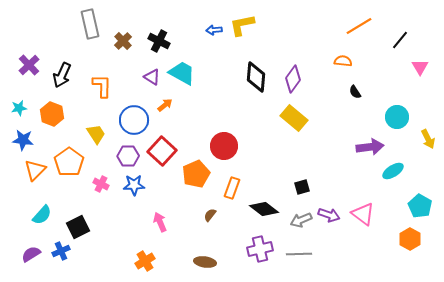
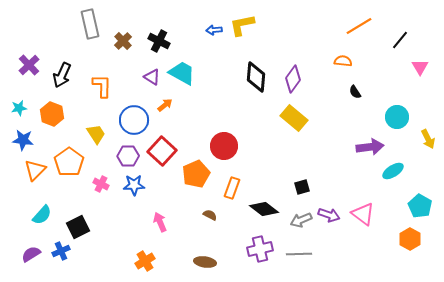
brown semicircle at (210, 215): rotated 80 degrees clockwise
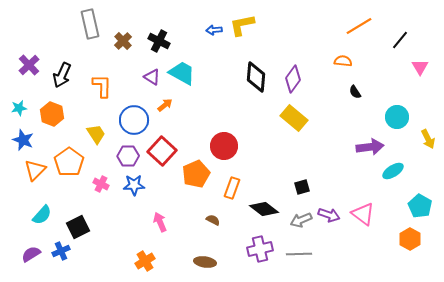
blue star at (23, 140): rotated 15 degrees clockwise
brown semicircle at (210, 215): moved 3 px right, 5 px down
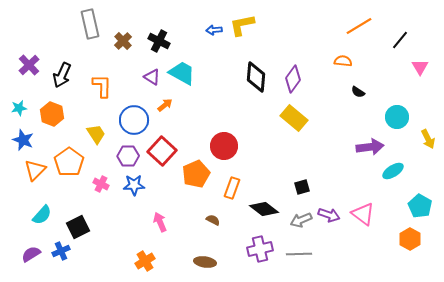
black semicircle at (355, 92): moved 3 px right; rotated 24 degrees counterclockwise
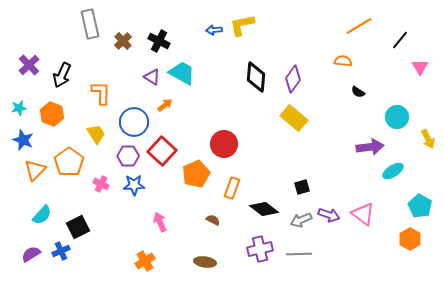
orange L-shape at (102, 86): moved 1 px left, 7 px down
blue circle at (134, 120): moved 2 px down
red circle at (224, 146): moved 2 px up
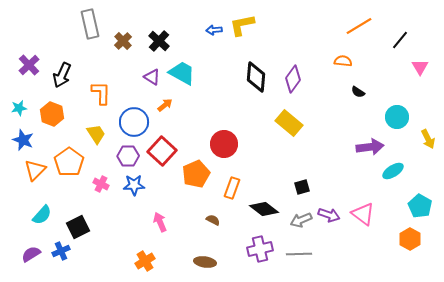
black cross at (159, 41): rotated 15 degrees clockwise
yellow rectangle at (294, 118): moved 5 px left, 5 px down
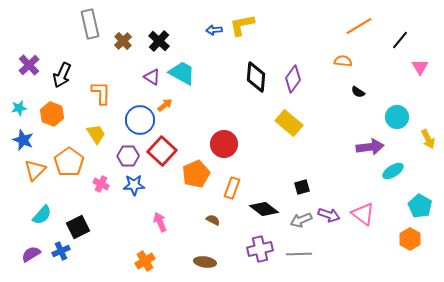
blue circle at (134, 122): moved 6 px right, 2 px up
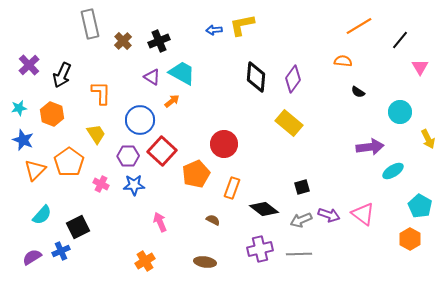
black cross at (159, 41): rotated 25 degrees clockwise
orange arrow at (165, 105): moved 7 px right, 4 px up
cyan circle at (397, 117): moved 3 px right, 5 px up
purple semicircle at (31, 254): moved 1 px right, 3 px down
